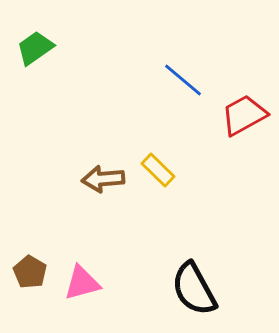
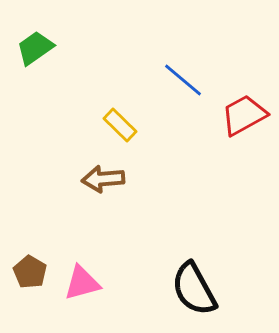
yellow rectangle: moved 38 px left, 45 px up
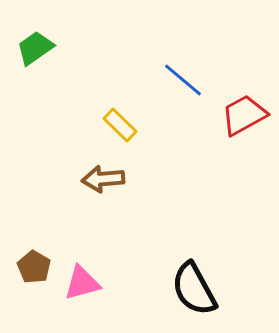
brown pentagon: moved 4 px right, 5 px up
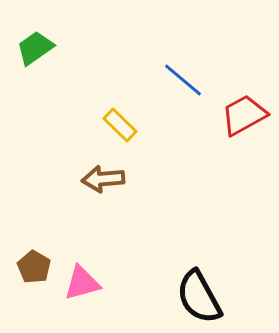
black semicircle: moved 5 px right, 8 px down
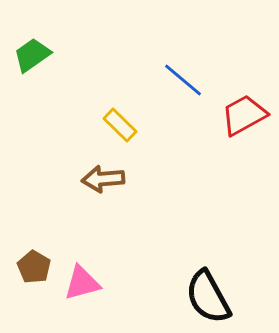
green trapezoid: moved 3 px left, 7 px down
black semicircle: moved 9 px right
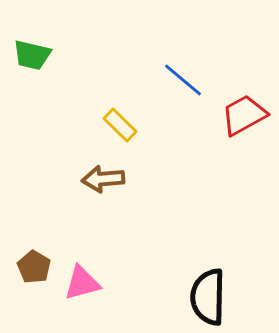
green trapezoid: rotated 132 degrees counterclockwise
black semicircle: rotated 30 degrees clockwise
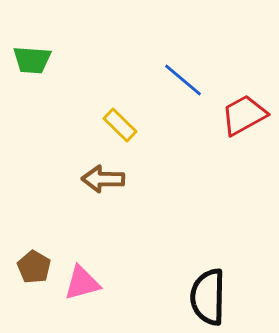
green trapezoid: moved 5 px down; rotated 9 degrees counterclockwise
brown arrow: rotated 6 degrees clockwise
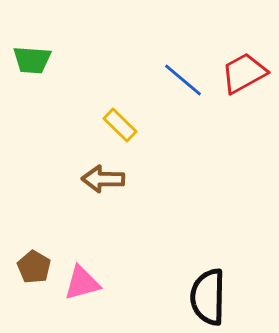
red trapezoid: moved 42 px up
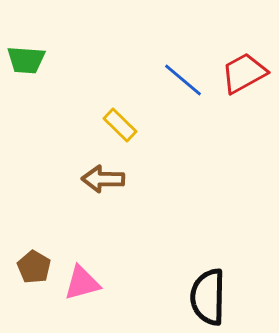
green trapezoid: moved 6 px left
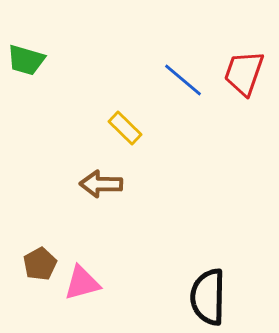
green trapezoid: rotated 12 degrees clockwise
red trapezoid: rotated 42 degrees counterclockwise
yellow rectangle: moved 5 px right, 3 px down
brown arrow: moved 2 px left, 5 px down
brown pentagon: moved 6 px right, 3 px up; rotated 12 degrees clockwise
